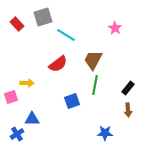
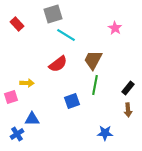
gray square: moved 10 px right, 3 px up
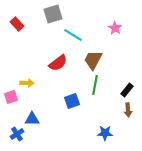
cyan line: moved 7 px right
red semicircle: moved 1 px up
black rectangle: moved 1 px left, 2 px down
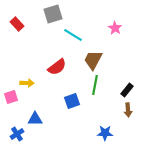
red semicircle: moved 1 px left, 4 px down
blue triangle: moved 3 px right
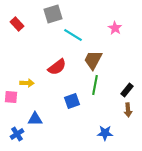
pink square: rotated 24 degrees clockwise
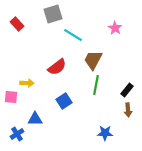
green line: moved 1 px right
blue square: moved 8 px left; rotated 14 degrees counterclockwise
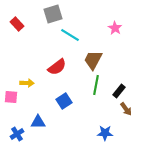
cyan line: moved 3 px left
black rectangle: moved 8 px left, 1 px down
brown arrow: moved 2 px left, 1 px up; rotated 32 degrees counterclockwise
blue triangle: moved 3 px right, 3 px down
